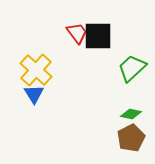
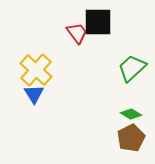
black square: moved 14 px up
green diamond: rotated 20 degrees clockwise
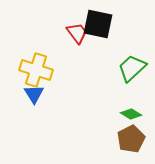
black square: moved 2 px down; rotated 12 degrees clockwise
yellow cross: rotated 24 degrees counterclockwise
brown pentagon: moved 1 px down
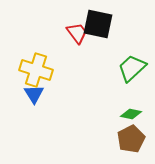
green diamond: rotated 20 degrees counterclockwise
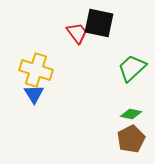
black square: moved 1 px right, 1 px up
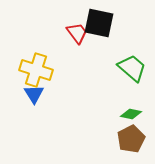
green trapezoid: rotated 84 degrees clockwise
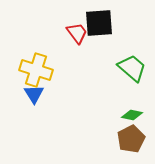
black square: rotated 16 degrees counterclockwise
green diamond: moved 1 px right, 1 px down
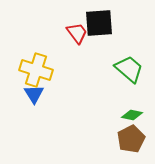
green trapezoid: moved 3 px left, 1 px down
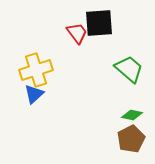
yellow cross: rotated 36 degrees counterclockwise
blue triangle: rotated 20 degrees clockwise
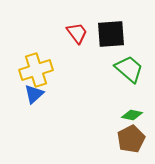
black square: moved 12 px right, 11 px down
